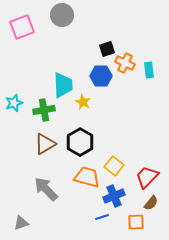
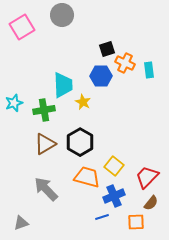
pink square: rotated 10 degrees counterclockwise
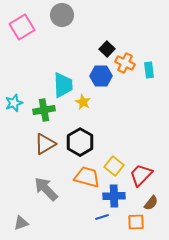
black square: rotated 28 degrees counterclockwise
red trapezoid: moved 6 px left, 2 px up
blue cross: rotated 20 degrees clockwise
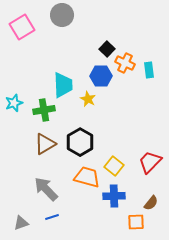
yellow star: moved 5 px right, 3 px up
red trapezoid: moved 9 px right, 13 px up
blue line: moved 50 px left
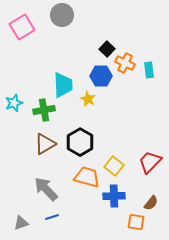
orange square: rotated 12 degrees clockwise
